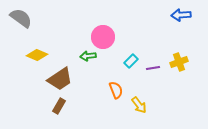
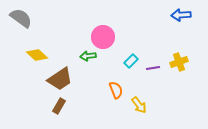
yellow diamond: rotated 20 degrees clockwise
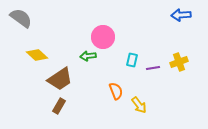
cyan rectangle: moved 1 px right, 1 px up; rotated 32 degrees counterclockwise
orange semicircle: moved 1 px down
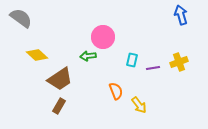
blue arrow: rotated 78 degrees clockwise
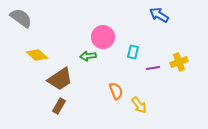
blue arrow: moved 22 px left; rotated 42 degrees counterclockwise
cyan rectangle: moved 1 px right, 8 px up
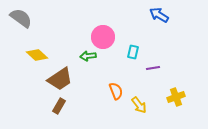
yellow cross: moved 3 px left, 35 px down
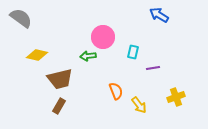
yellow diamond: rotated 30 degrees counterclockwise
brown trapezoid: rotated 20 degrees clockwise
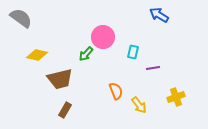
green arrow: moved 2 px left, 2 px up; rotated 42 degrees counterclockwise
brown rectangle: moved 6 px right, 4 px down
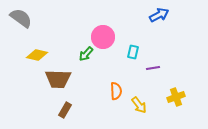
blue arrow: rotated 120 degrees clockwise
brown trapezoid: moved 2 px left; rotated 16 degrees clockwise
orange semicircle: rotated 18 degrees clockwise
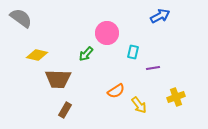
blue arrow: moved 1 px right, 1 px down
pink circle: moved 4 px right, 4 px up
orange semicircle: rotated 60 degrees clockwise
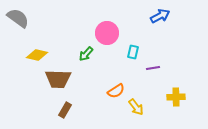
gray semicircle: moved 3 px left
yellow cross: rotated 18 degrees clockwise
yellow arrow: moved 3 px left, 2 px down
